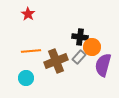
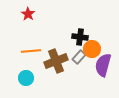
orange circle: moved 2 px down
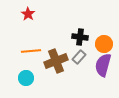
orange circle: moved 12 px right, 5 px up
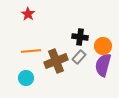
orange circle: moved 1 px left, 2 px down
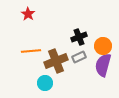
black cross: moved 1 px left; rotated 28 degrees counterclockwise
gray rectangle: rotated 24 degrees clockwise
cyan circle: moved 19 px right, 5 px down
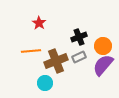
red star: moved 11 px right, 9 px down
purple semicircle: rotated 25 degrees clockwise
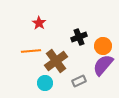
gray rectangle: moved 24 px down
brown cross: rotated 15 degrees counterclockwise
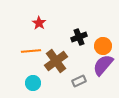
cyan circle: moved 12 px left
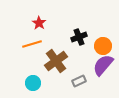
orange line: moved 1 px right, 7 px up; rotated 12 degrees counterclockwise
